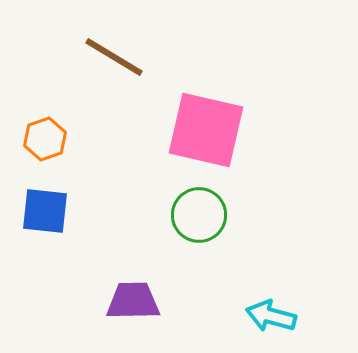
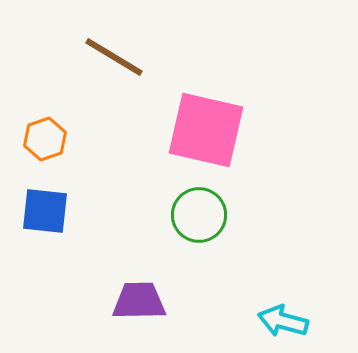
purple trapezoid: moved 6 px right
cyan arrow: moved 12 px right, 5 px down
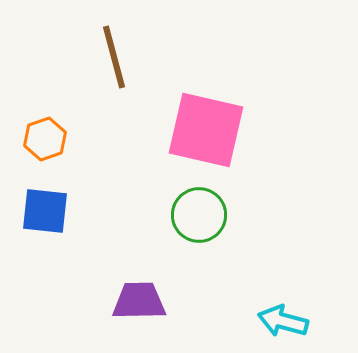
brown line: rotated 44 degrees clockwise
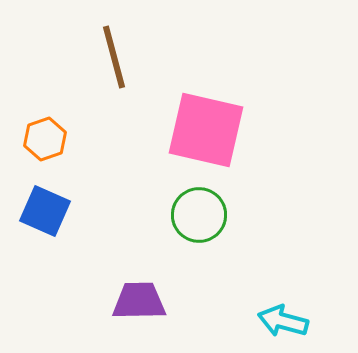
blue square: rotated 18 degrees clockwise
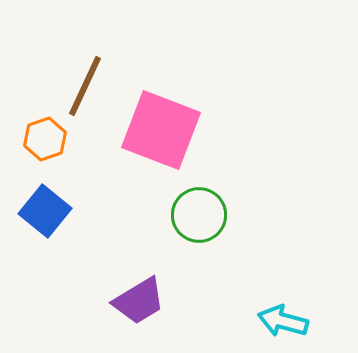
brown line: moved 29 px left, 29 px down; rotated 40 degrees clockwise
pink square: moved 45 px left; rotated 8 degrees clockwise
blue square: rotated 15 degrees clockwise
purple trapezoid: rotated 150 degrees clockwise
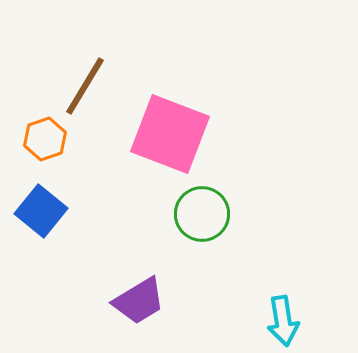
brown line: rotated 6 degrees clockwise
pink square: moved 9 px right, 4 px down
blue square: moved 4 px left
green circle: moved 3 px right, 1 px up
cyan arrow: rotated 114 degrees counterclockwise
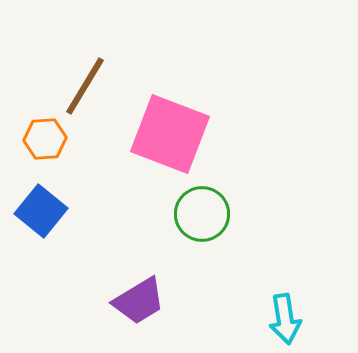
orange hexagon: rotated 15 degrees clockwise
cyan arrow: moved 2 px right, 2 px up
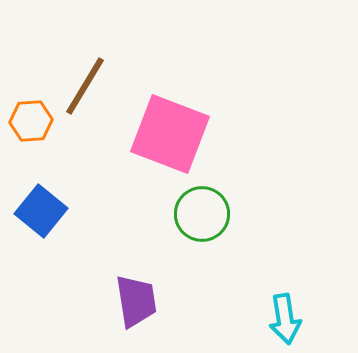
orange hexagon: moved 14 px left, 18 px up
purple trapezoid: moved 3 px left; rotated 68 degrees counterclockwise
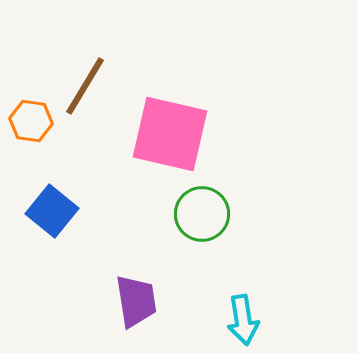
orange hexagon: rotated 12 degrees clockwise
pink square: rotated 8 degrees counterclockwise
blue square: moved 11 px right
cyan arrow: moved 42 px left, 1 px down
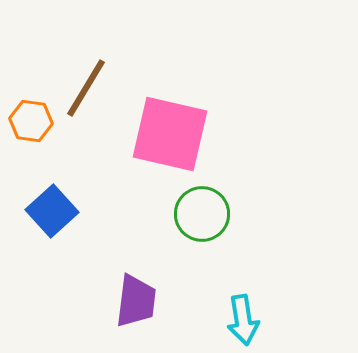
brown line: moved 1 px right, 2 px down
blue square: rotated 9 degrees clockwise
purple trapezoid: rotated 16 degrees clockwise
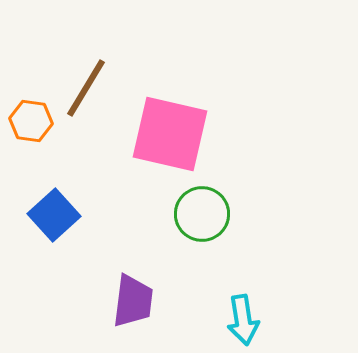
blue square: moved 2 px right, 4 px down
purple trapezoid: moved 3 px left
